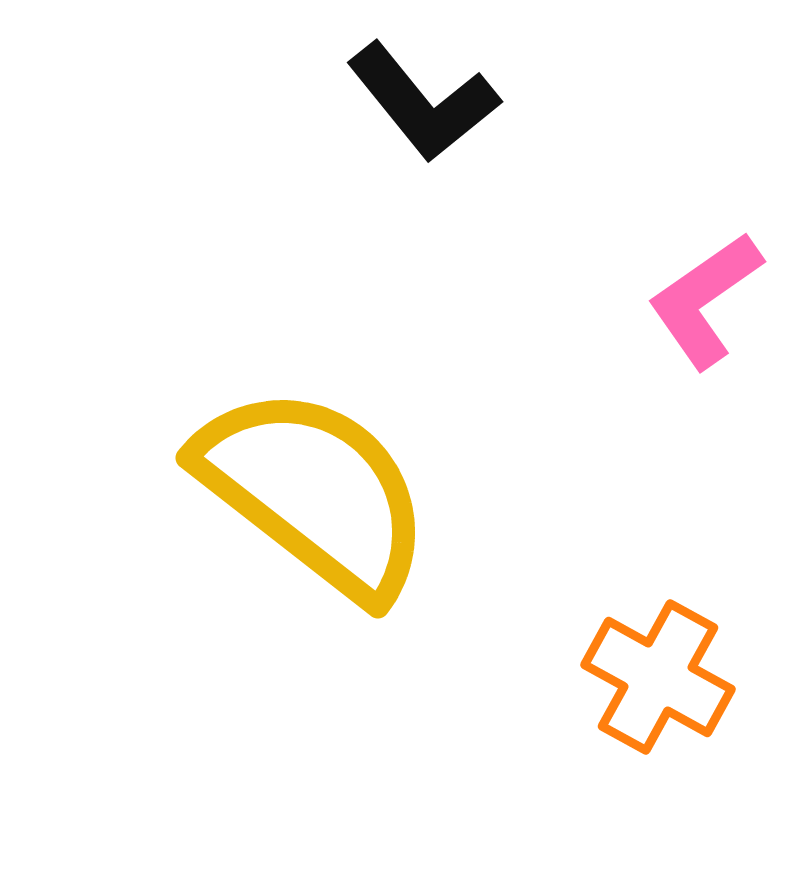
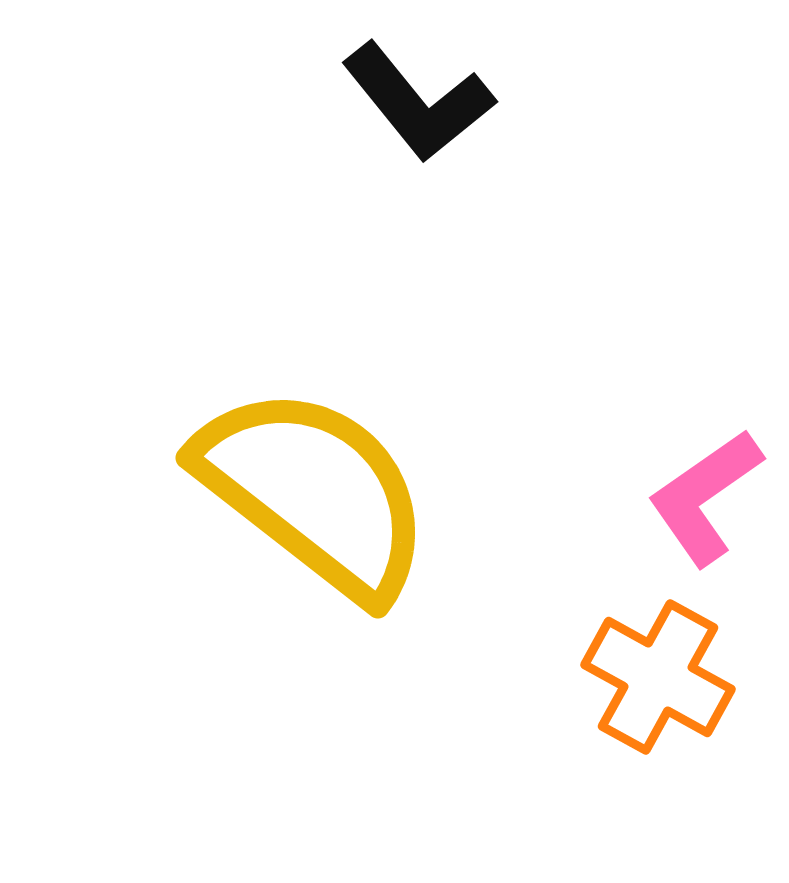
black L-shape: moved 5 px left
pink L-shape: moved 197 px down
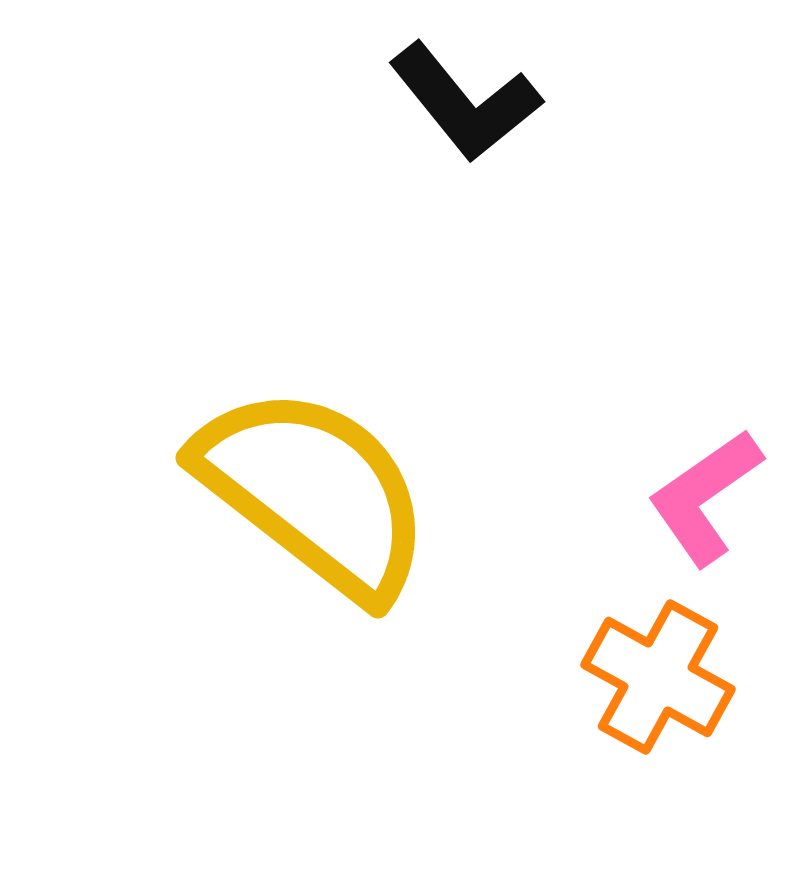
black L-shape: moved 47 px right
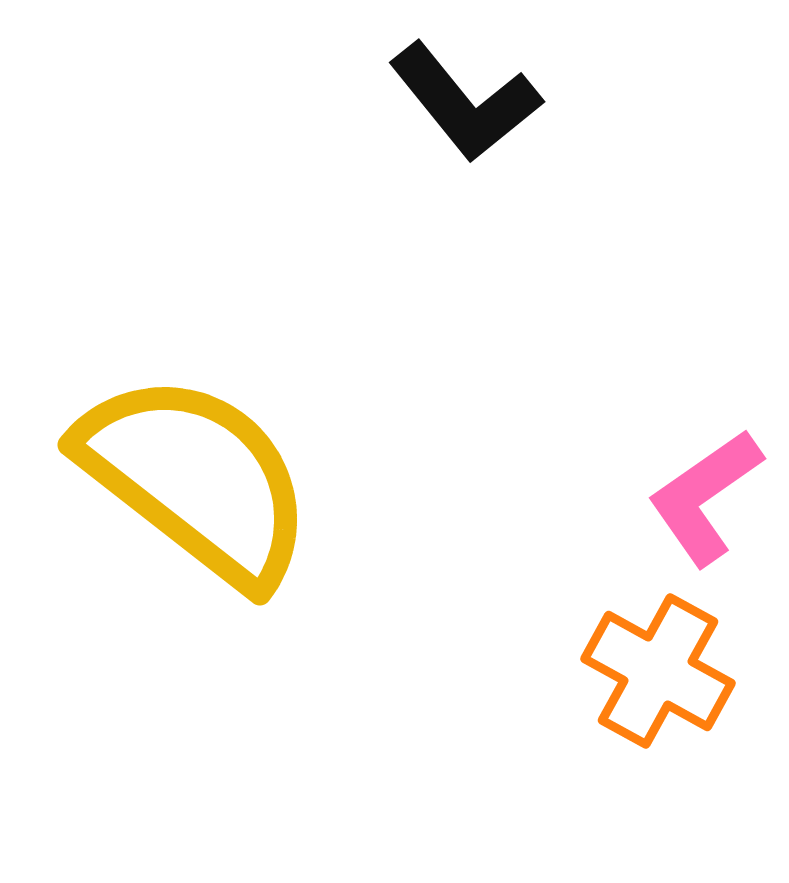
yellow semicircle: moved 118 px left, 13 px up
orange cross: moved 6 px up
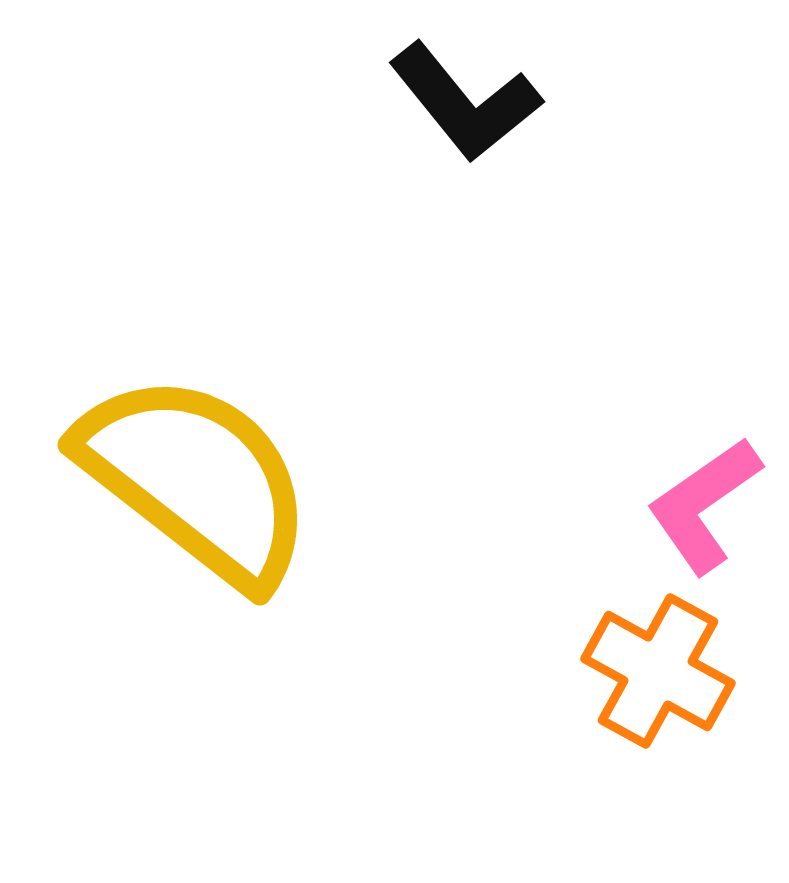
pink L-shape: moved 1 px left, 8 px down
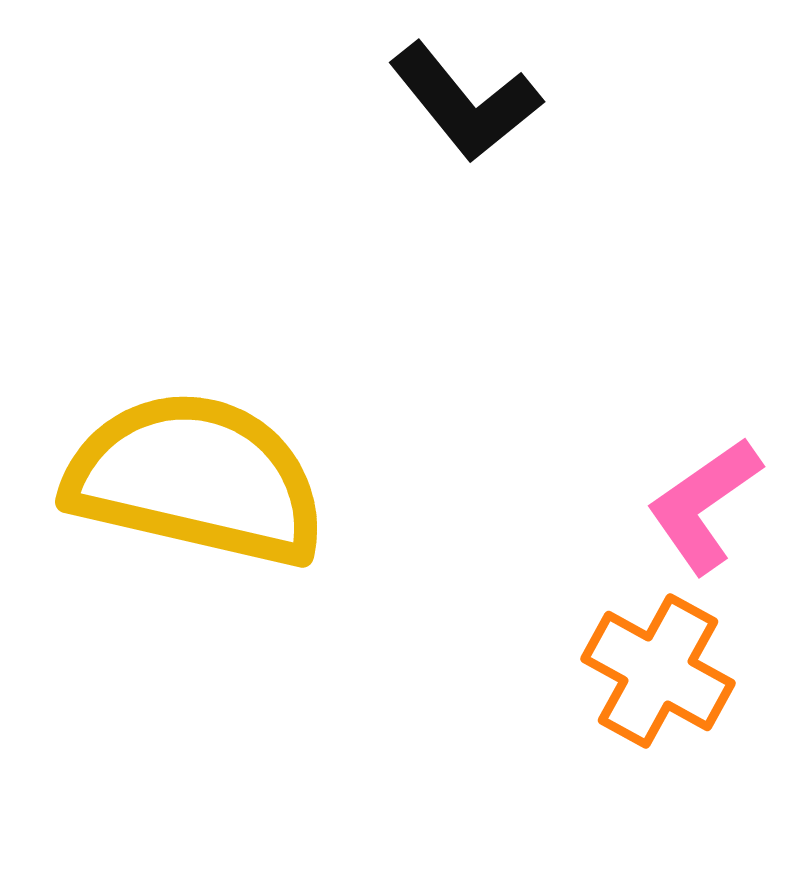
yellow semicircle: rotated 25 degrees counterclockwise
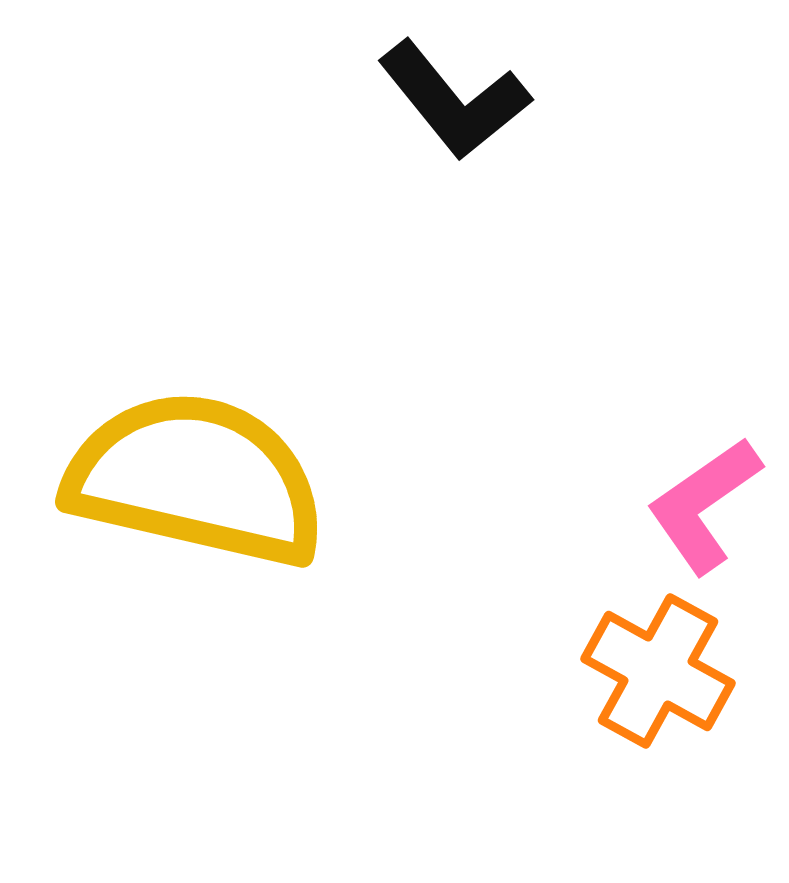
black L-shape: moved 11 px left, 2 px up
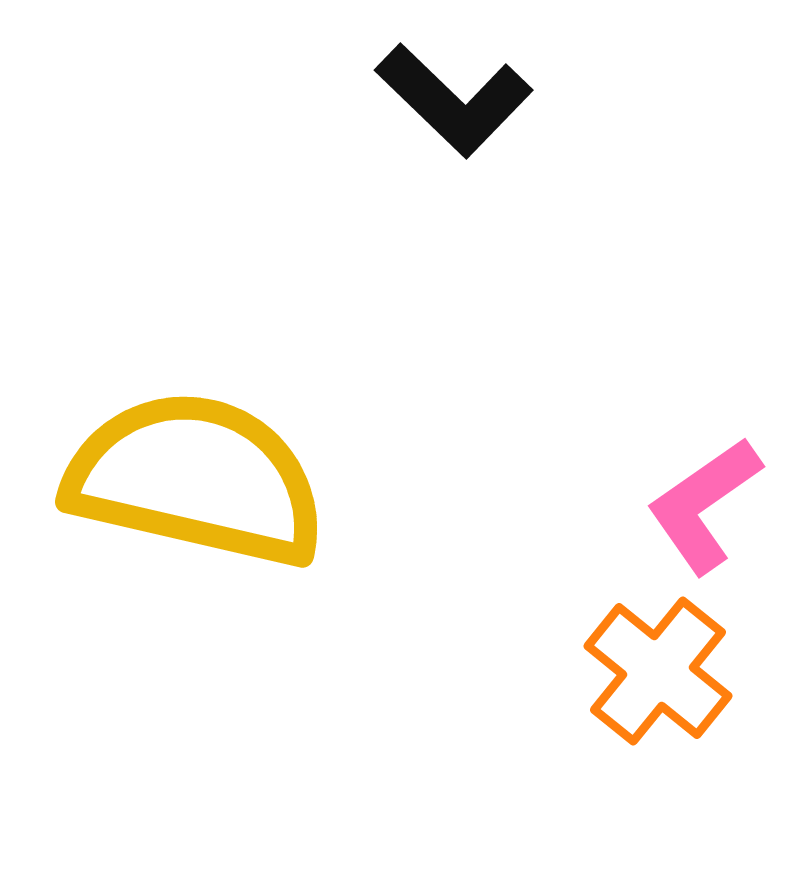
black L-shape: rotated 7 degrees counterclockwise
orange cross: rotated 10 degrees clockwise
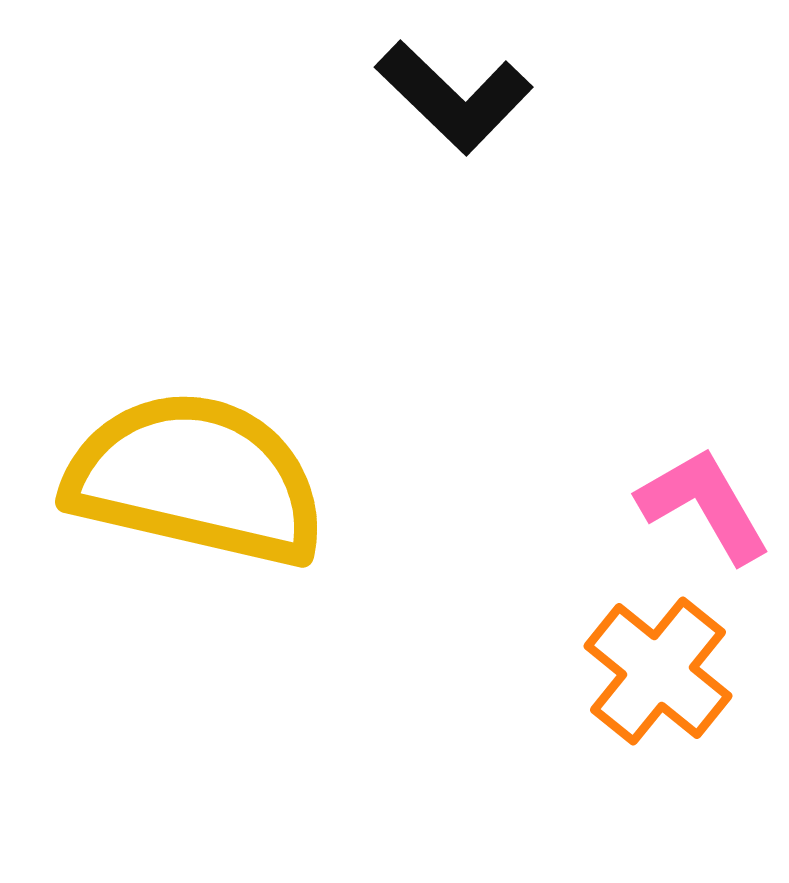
black L-shape: moved 3 px up
pink L-shape: rotated 95 degrees clockwise
